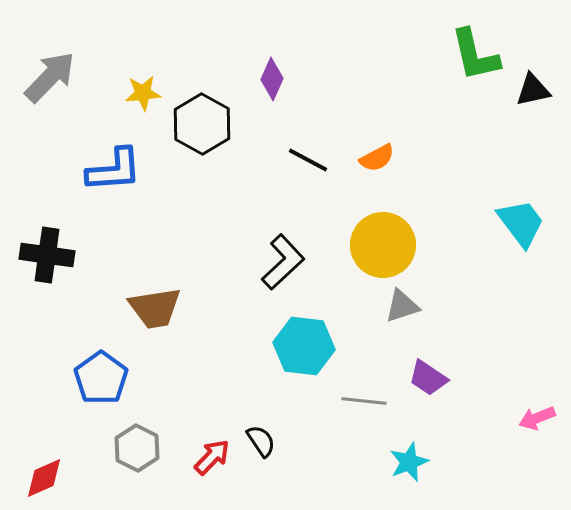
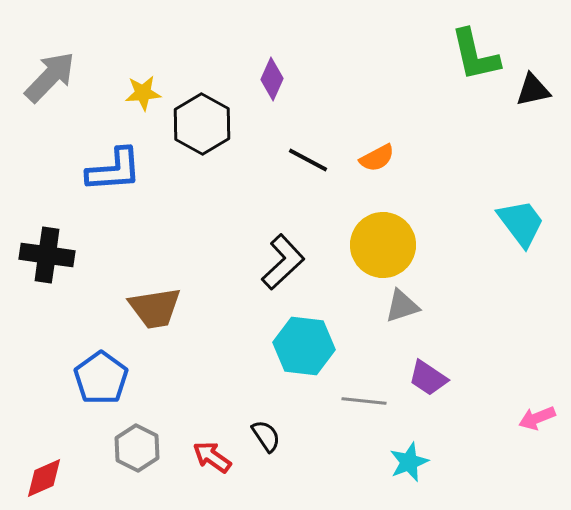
black semicircle: moved 5 px right, 5 px up
red arrow: rotated 99 degrees counterclockwise
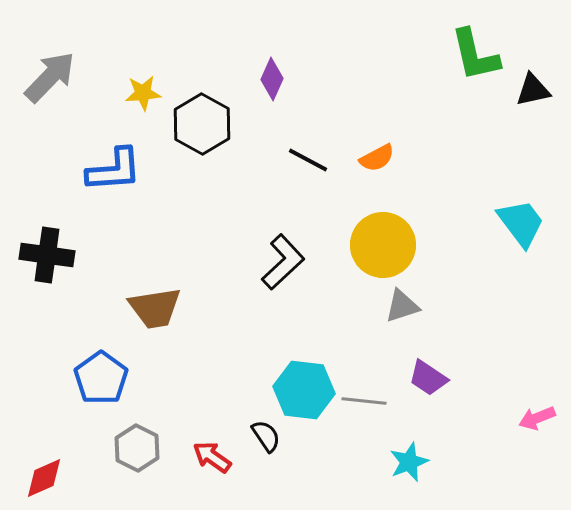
cyan hexagon: moved 44 px down
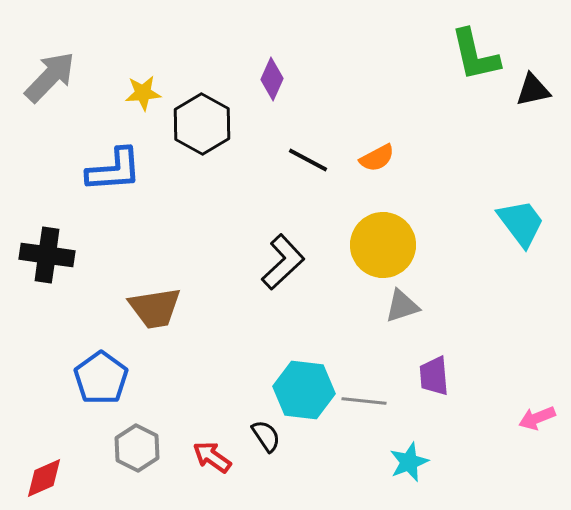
purple trapezoid: moved 6 px right, 2 px up; rotated 51 degrees clockwise
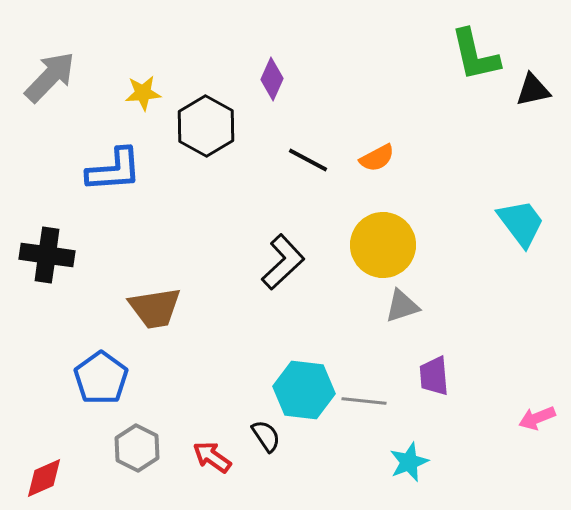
black hexagon: moved 4 px right, 2 px down
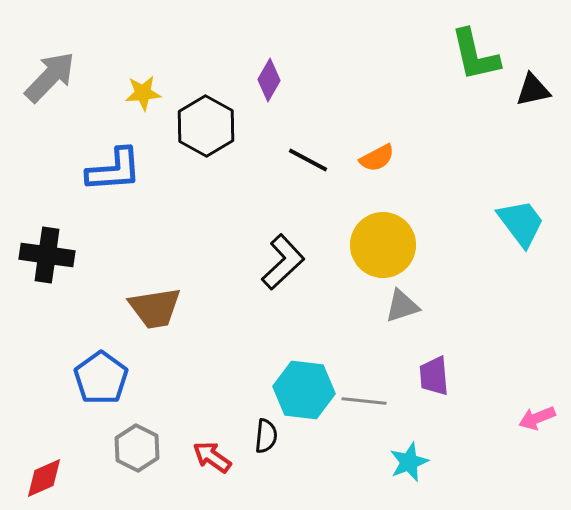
purple diamond: moved 3 px left, 1 px down; rotated 6 degrees clockwise
black semicircle: rotated 40 degrees clockwise
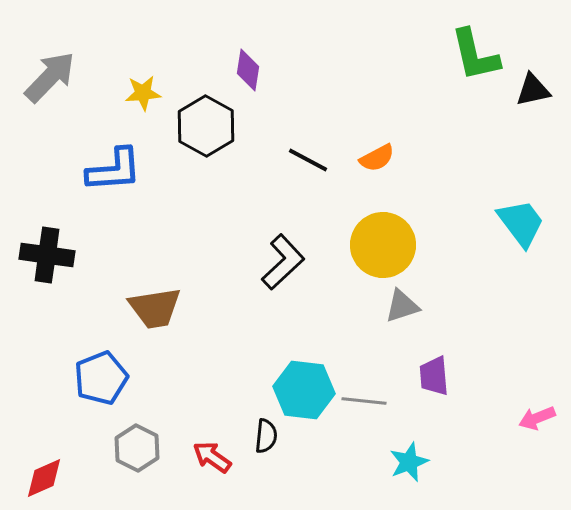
purple diamond: moved 21 px left, 10 px up; rotated 21 degrees counterclockwise
blue pentagon: rotated 14 degrees clockwise
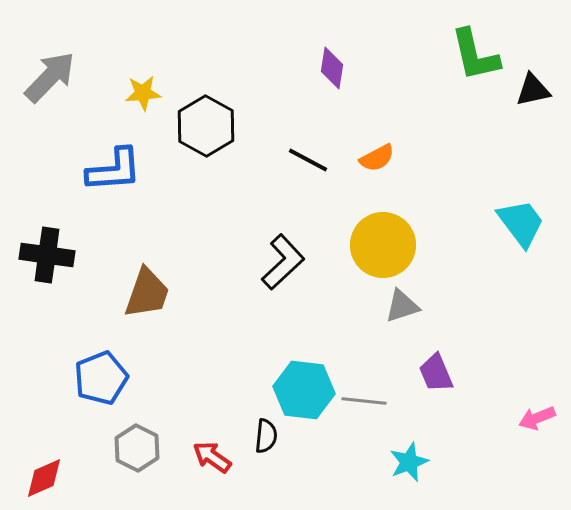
purple diamond: moved 84 px right, 2 px up
brown trapezoid: moved 8 px left, 15 px up; rotated 62 degrees counterclockwise
purple trapezoid: moved 2 px right, 3 px up; rotated 18 degrees counterclockwise
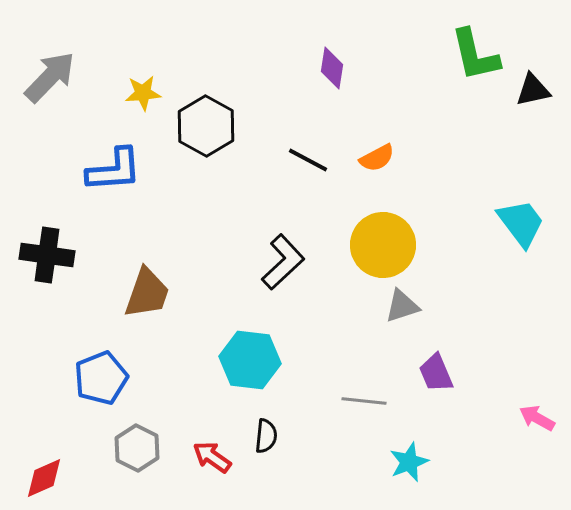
cyan hexagon: moved 54 px left, 30 px up
pink arrow: rotated 51 degrees clockwise
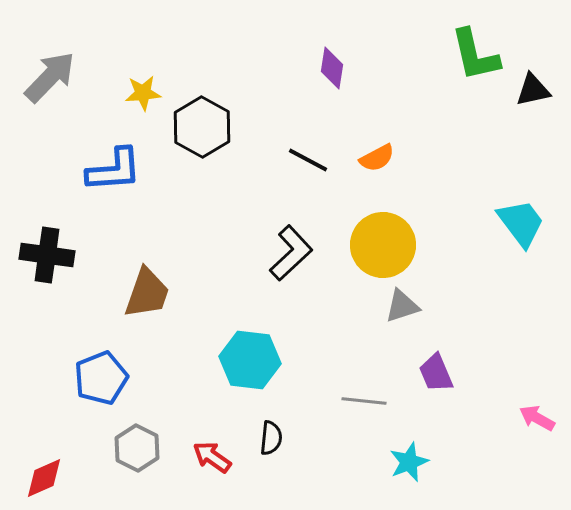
black hexagon: moved 4 px left, 1 px down
black L-shape: moved 8 px right, 9 px up
black semicircle: moved 5 px right, 2 px down
